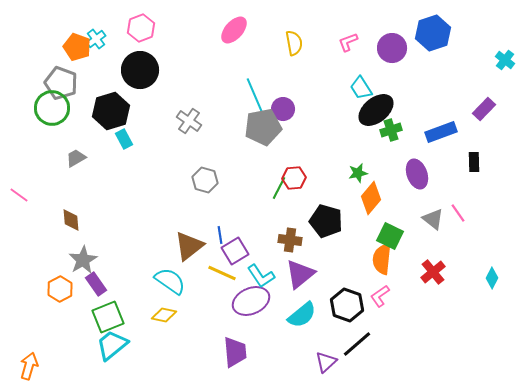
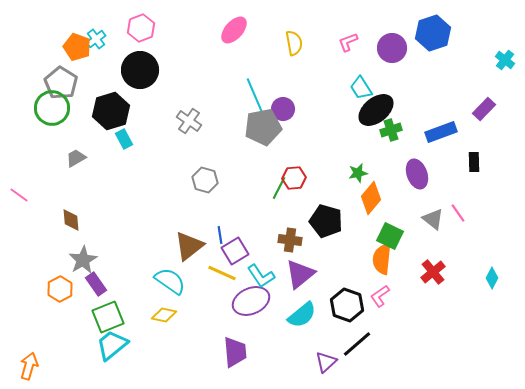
gray pentagon at (61, 83): rotated 12 degrees clockwise
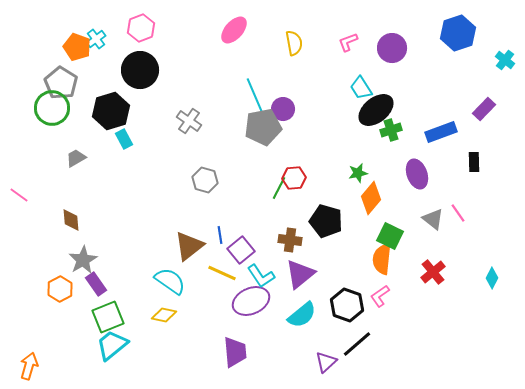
blue hexagon at (433, 33): moved 25 px right
purple square at (235, 251): moved 6 px right, 1 px up; rotated 8 degrees counterclockwise
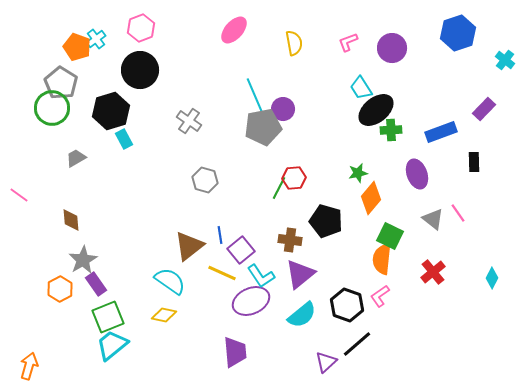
green cross at (391, 130): rotated 15 degrees clockwise
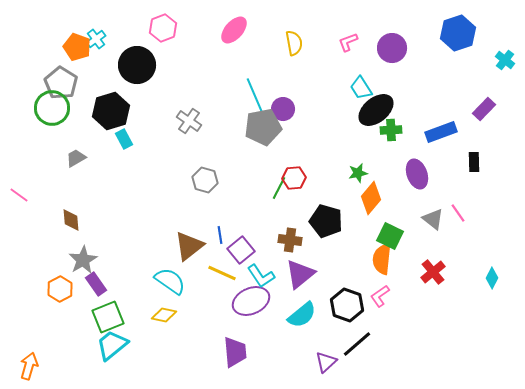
pink hexagon at (141, 28): moved 22 px right
black circle at (140, 70): moved 3 px left, 5 px up
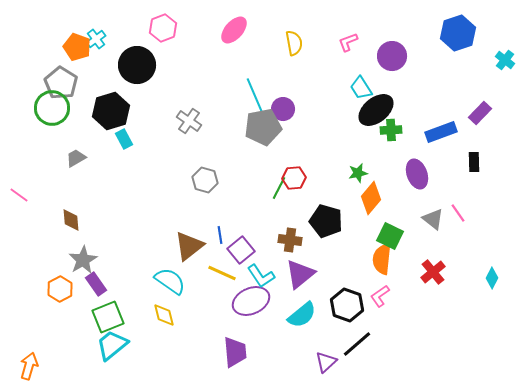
purple circle at (392, 48): moved 8 px down
purple rectangle at (484, 109): moved 4 px left, 4 px down
yellow diamond at (164, 315): rotated 65 degrees clockwise
